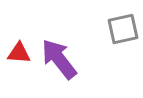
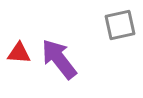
gray square: moved 3 px left, 4 px up
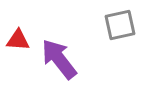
red triangle: moved 1 px left, 13 px up
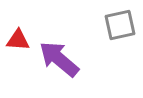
purple arrow: rotated 12 degrees counterclockwise
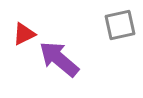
red triangle: moved 6 px right, 6 px up; rotated 30 degrees counterclockwise
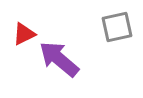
gray square: moved 3 px left, 2 px down
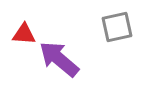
red triangle: rotated 30 degrees clockwise
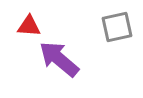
red triangle: moved 5 px right, 8 px up
